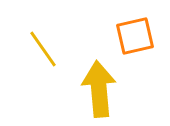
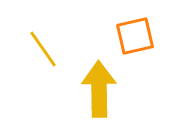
yellow arrow: rotated 4 degrees clockwise
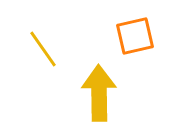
yellow arrow: moved 4 px down
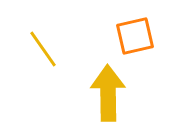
yellow arrow: moved 9 px right
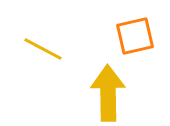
yellow line: rotated 27 degrees counterclockwise
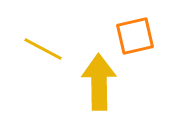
yellow arrow: moved 9 px left, 11 px up
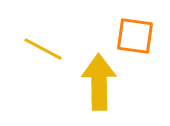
orange square: rotated 21 degrees clockwise
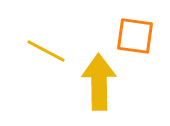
yellow line: moved 3 px right, 2 px down
